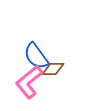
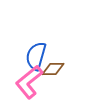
blue semicircle: rotated 52 degrees clockwise
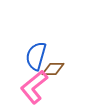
pink L-shape: moved 5 px right, 5 px down
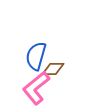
pink L-shape: moved 2 px right, 1 px down
